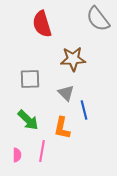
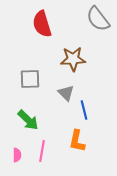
orange L-shape: moved 15 px right, 13 px down
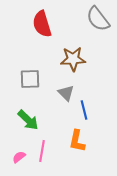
pink semicircle: moved 2 px right, 2 px down; rotated 128 degrees counterclockwise
